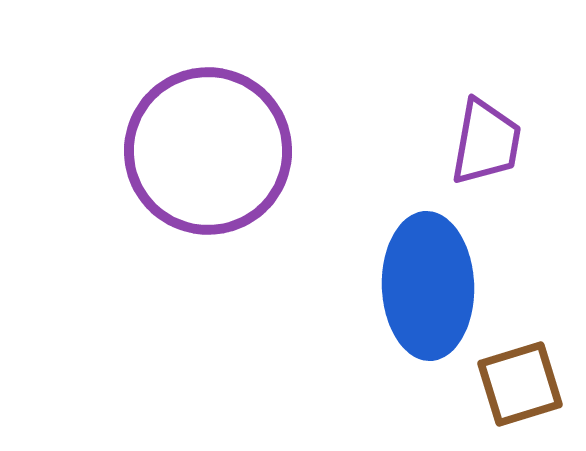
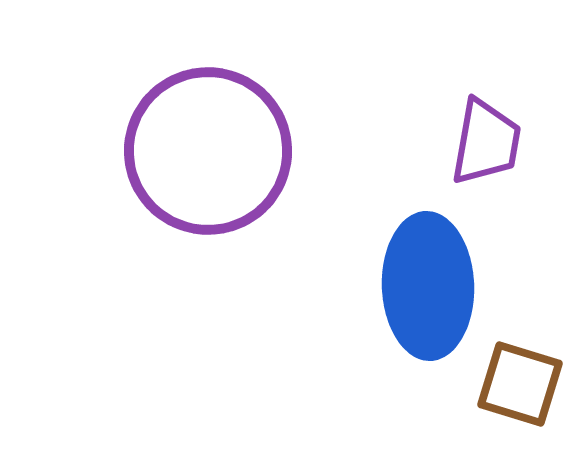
brown square: rotated 34 degrees clockwise
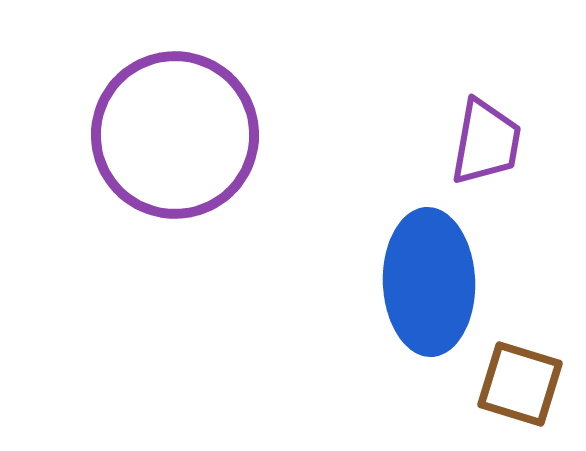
purple circle: moved 33 px left, 16 px up
blue ellipse: moved 1 px right, 4 px up
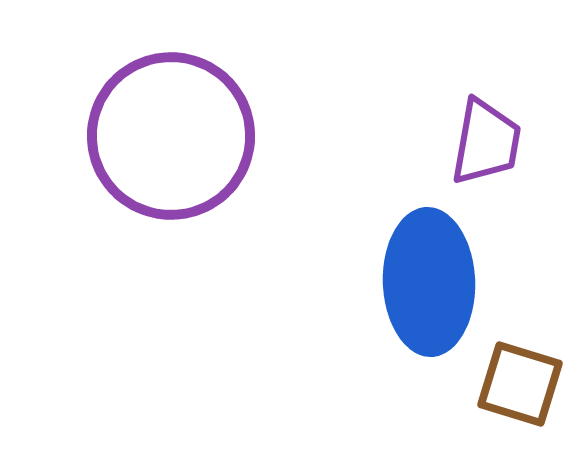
purple circle: moved 4 px left, 1 px down
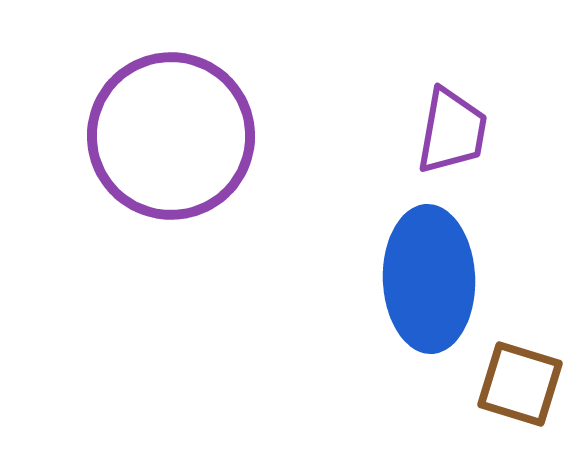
purple trapezoid: moved 34 px left, 11 px up
blue ellipse: moved 3 px up
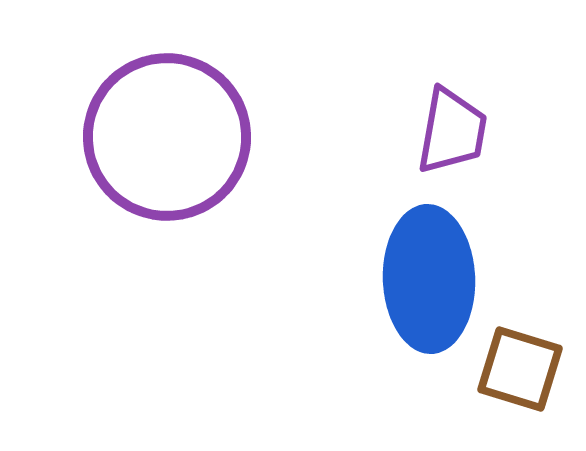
purple circle: moved 4 px left, 1 px down
brown square: moved 15 px up
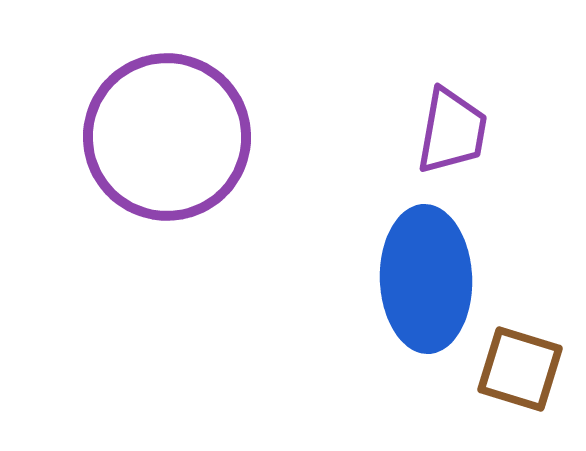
blue ellipse: moved 3 px left
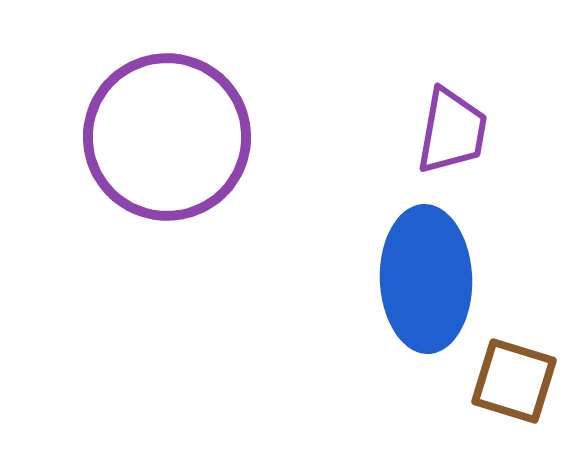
brown square: moved 6 px left, 12 px down
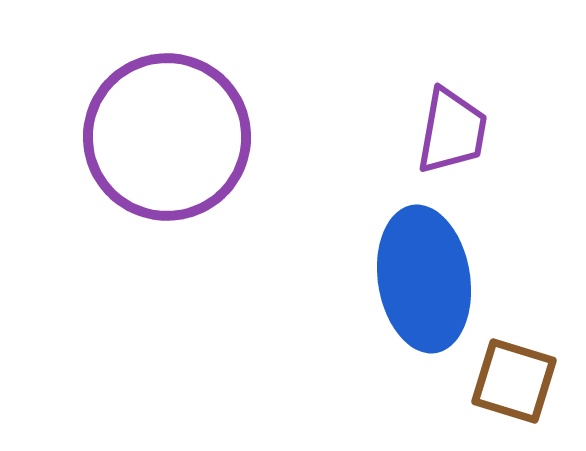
blue ellipse: moved 2 px left; rotated 7 degrees counterclockwise
